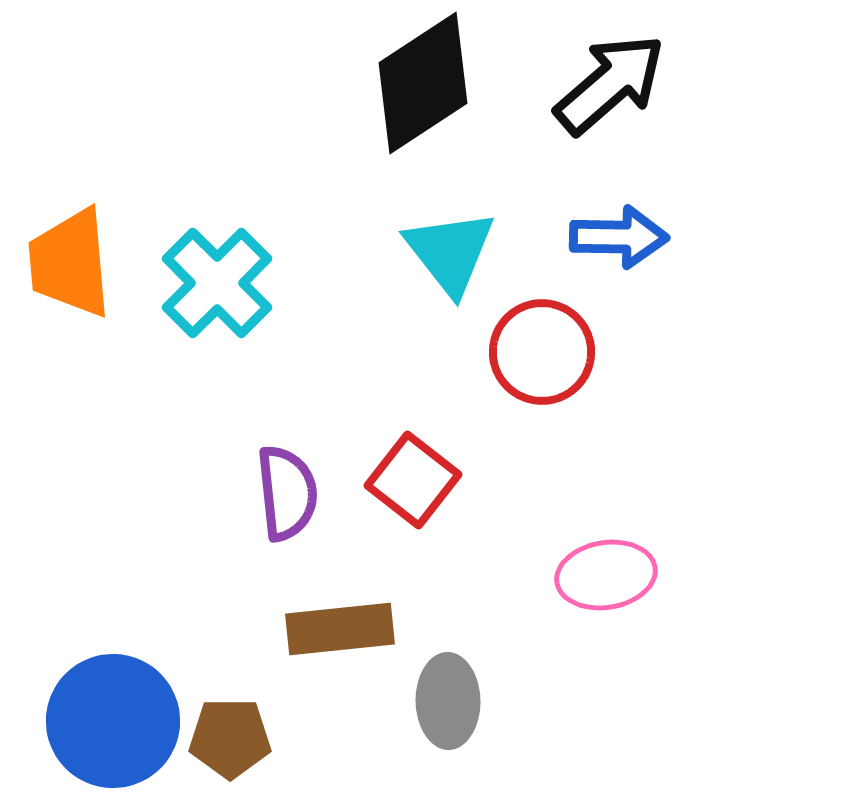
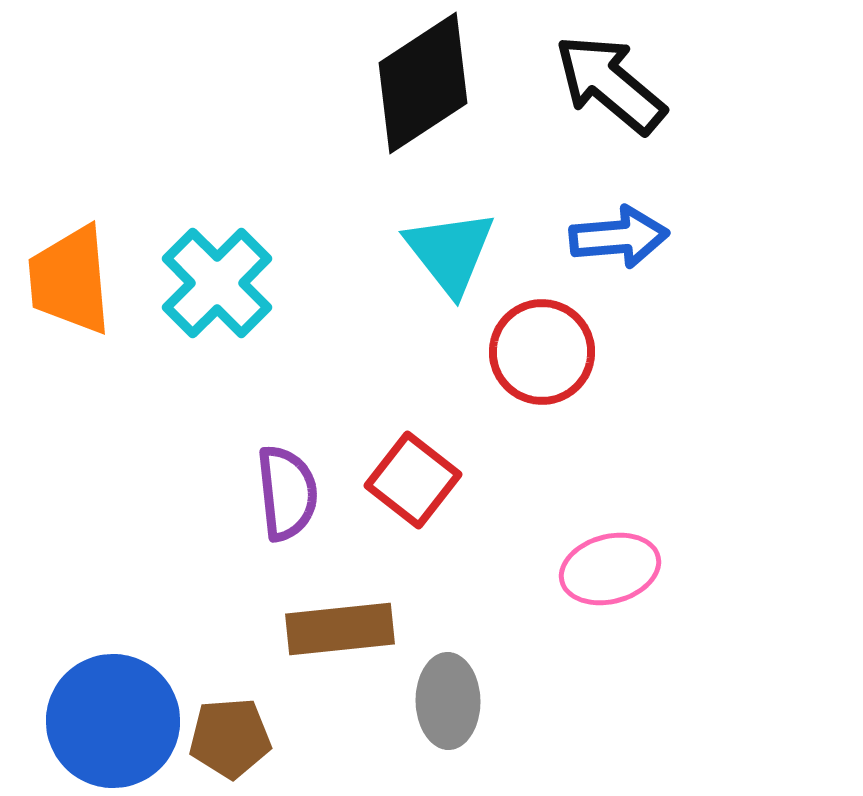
black arrow: rotated 99 degrees counterclockwise
blue arrow: rotated 6 degrees counterclockwise
orange trapezoid: moved 17 px down
pink ellipse: moved 4 px right, 6 px up; rotated 6 degrees counterclockwise
brown pentagon: rotated 4 degrees counterclockwise
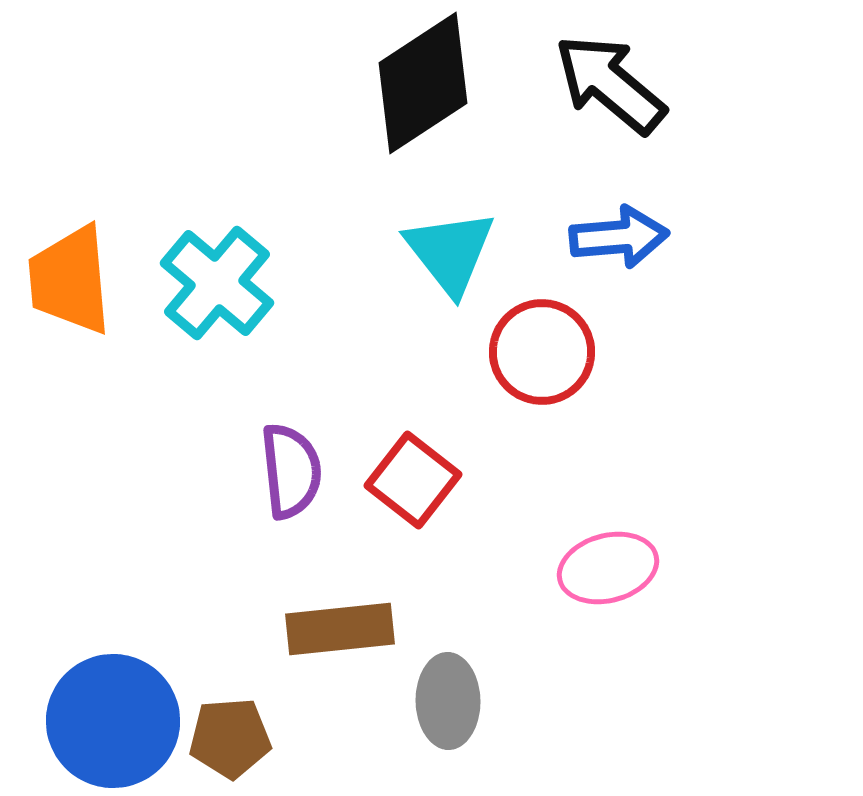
cyan cross: rotated 5 degrees counterclockwise
purple semicircle: moved 4 px right, 22 px up
pink ellipse: moved 2 px left, 1 px up
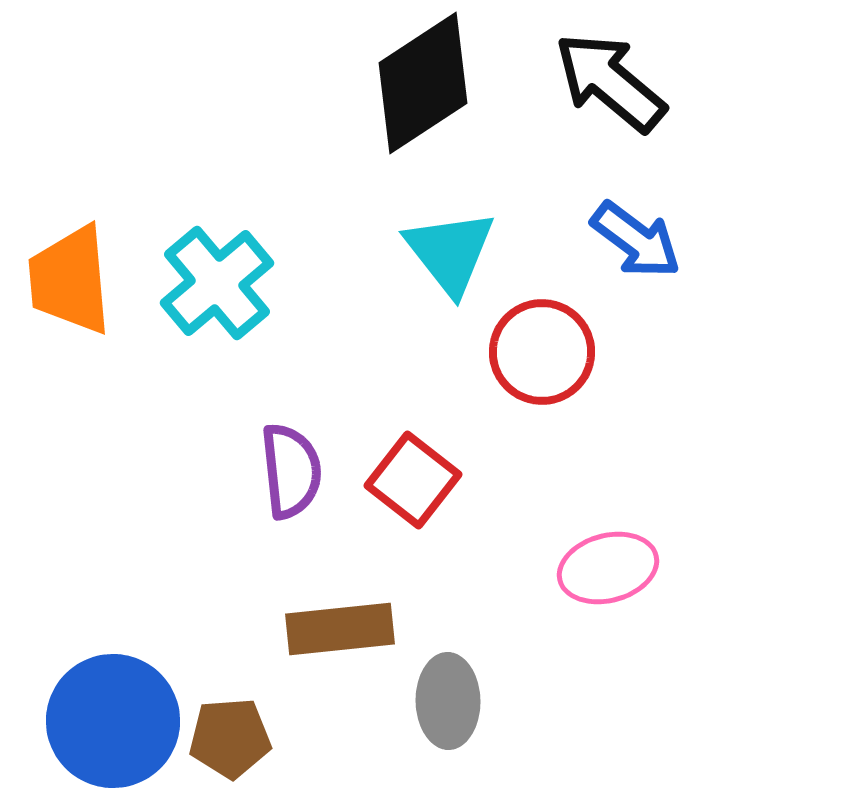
black arrow: moved 2 px up
blue arrow: moved 17 px right, 3 px down; rotated 42 degrees clockwise
cyan cross: rotated 10 degrees clockwise
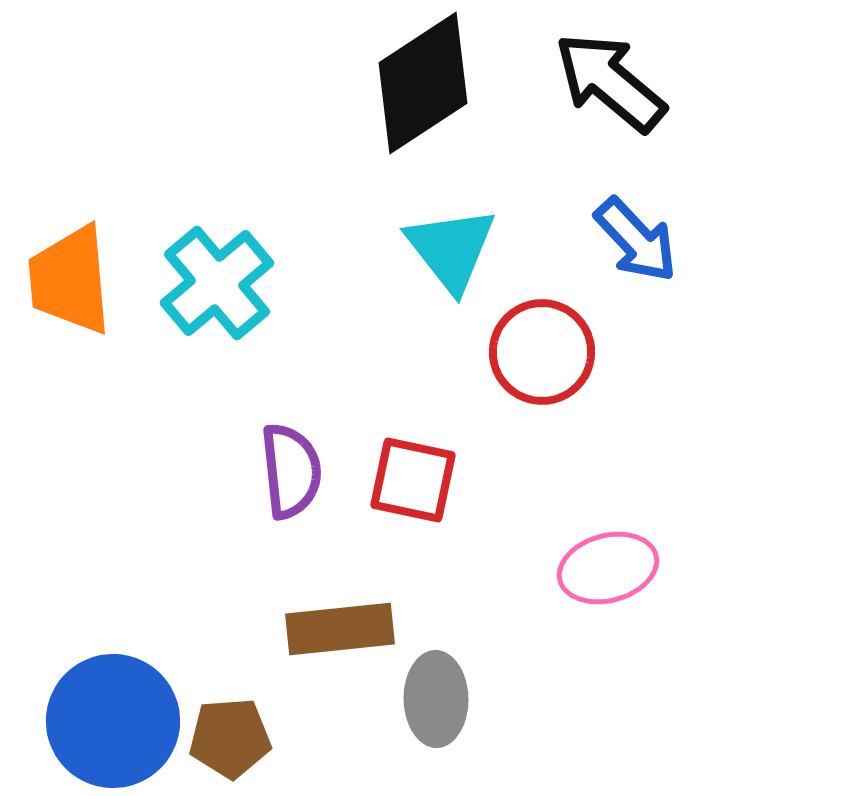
blue arrow: rotated 10 degrees clockwise
cyan triangle: moved 1 px right, 3 px up
red square: rotated 26 degrees counterclockwise
gray ellipse: moved 12 px left, 2 px up
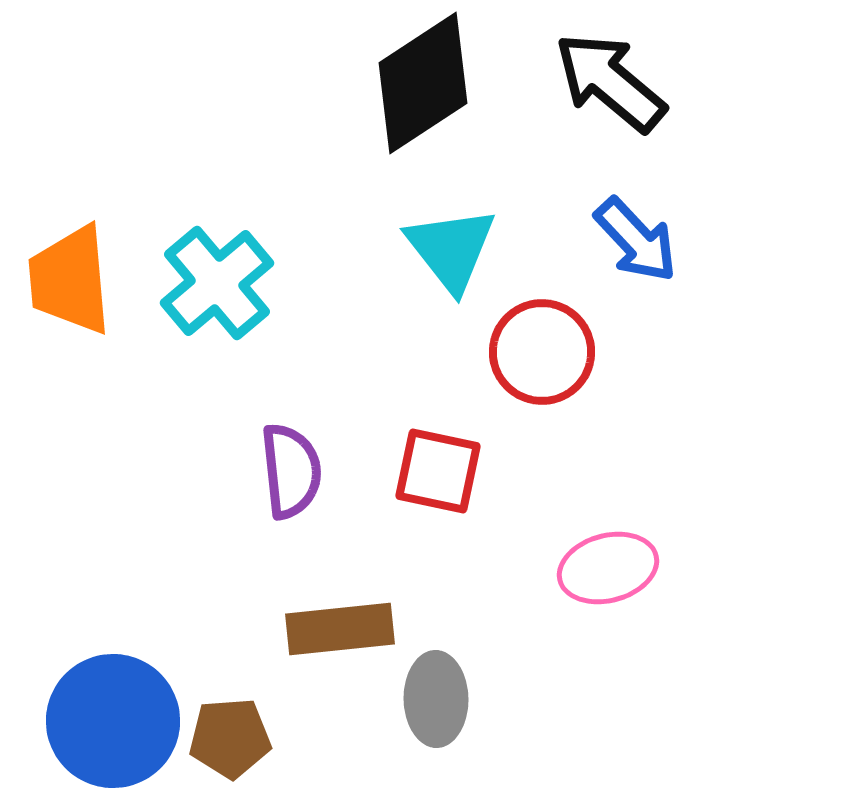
red square: moved 25 px right, 9 px up
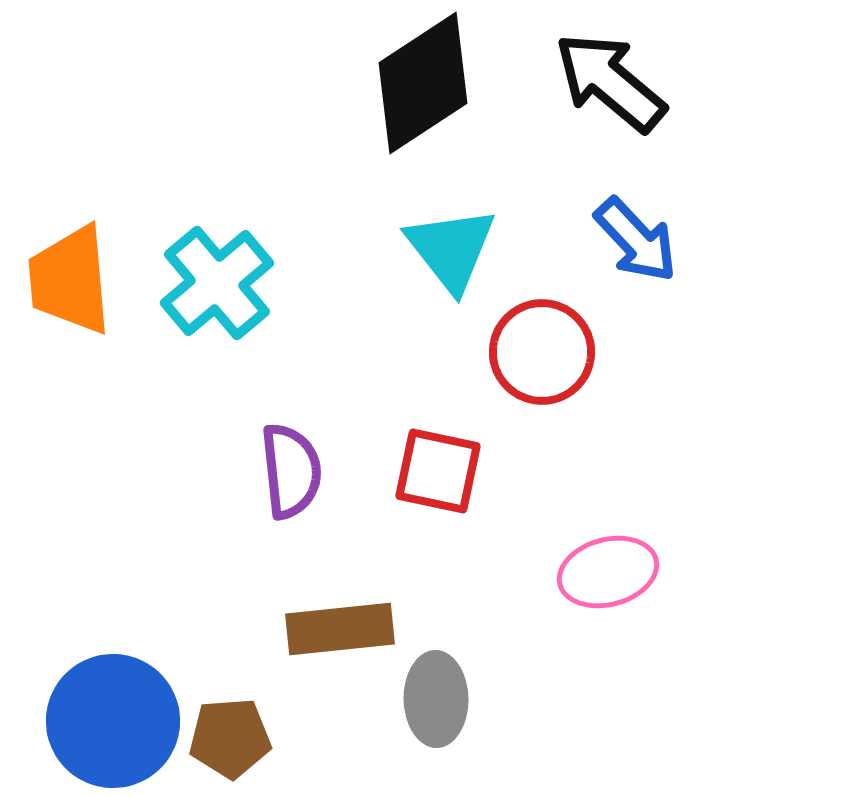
pink ellipse: moved 4 px down
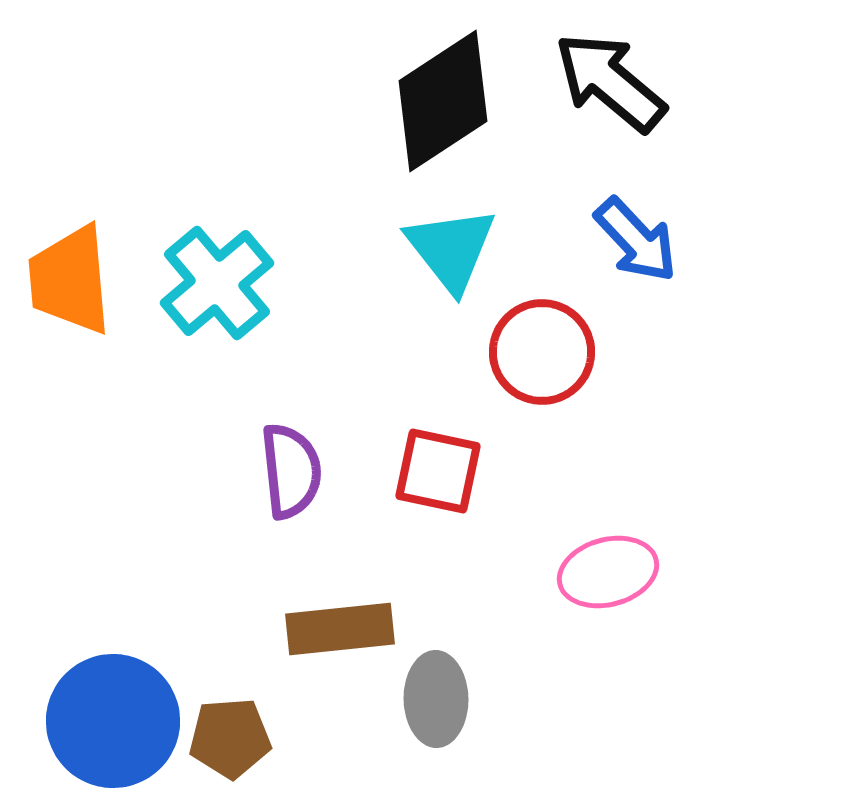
black diamond: moved 20 px right, 18 px down
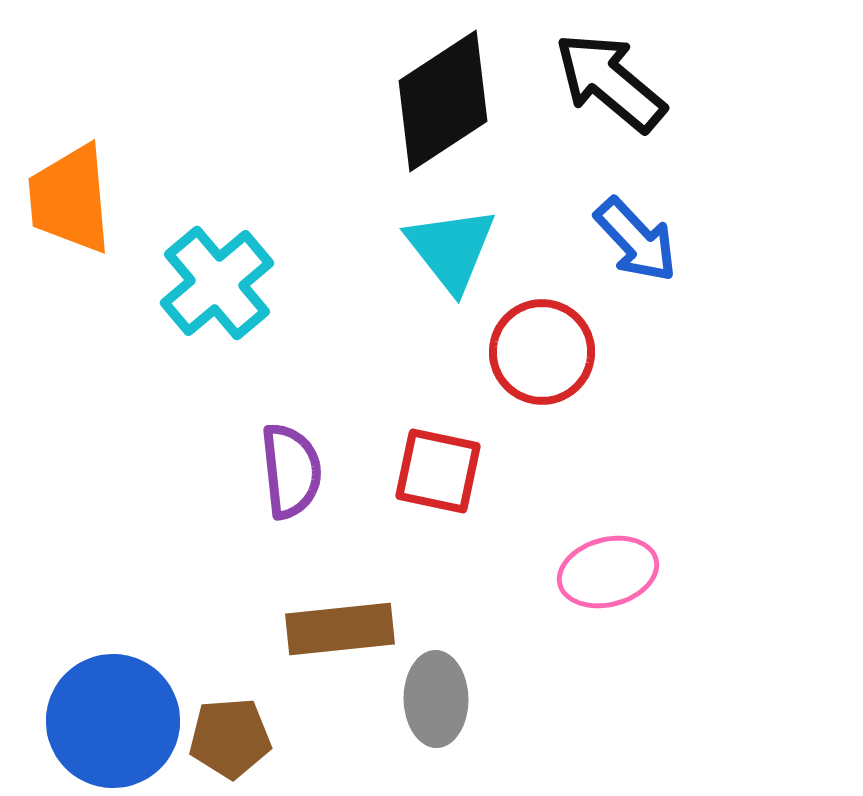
orange trapezoid: moved 81 px up
